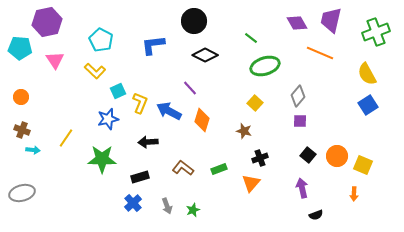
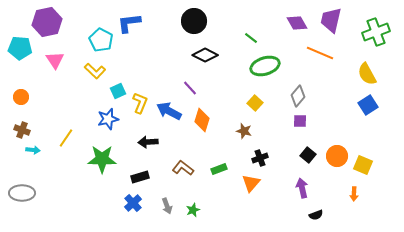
blue L-shape at (153, 45): moved 24 px left, 22 px up
gray ellipse at (22, 193): rotated 15 degrees clockwise
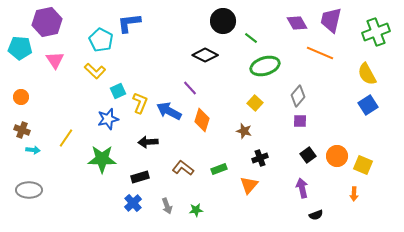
black circle at (194, 21): moved 29 px right
black square at (308, 155): rotated 14 degrees clockwise
orange triangle at (251, 183): moved 2 px left, 2 px down
gray ellipse at (22, 193): moved 7 px right, 3 px up
green star at (193, 210): moved 3 px right; rotated 16 degrees clockwise
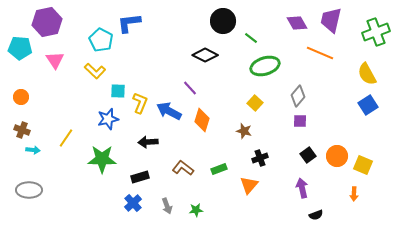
cyan square at (118, 91): rotated 28 degrees clockwise
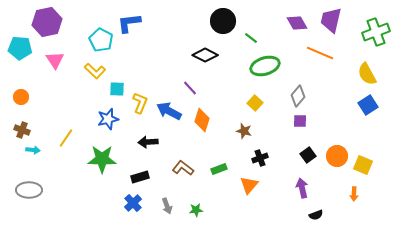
cyan square at (118, 91): moved 1 px left, 2 px up
